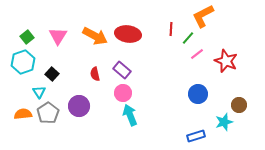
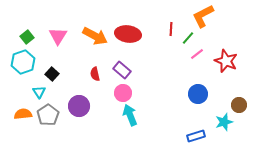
gray pentagon: moved 2 px down
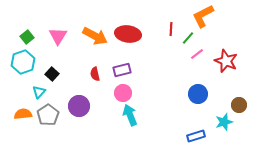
purple rectangle: rotated 54 degrees counterclockwise
cyan triangle: rotated 16 degrees clockwise
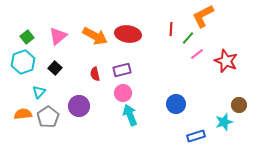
pink triangle: rotated 18 degrees clockwise
black square: moved 3 px right, 6 px up
blue circle: moved 22 px left, 10 px down
gray pentagon: moved 2 px down
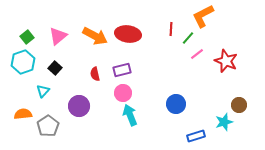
cyan triangle: moved 4 px right, 1 px up
gray pentagon: moved 9 px down
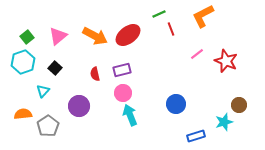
red line: rotated 24 degrees counterclockwise
red ellipse: moved 1 px down; rotated 45 degrees counterclockwise
green line: moved 29 px left, 24 px up; rotated 24 degrees clockwise
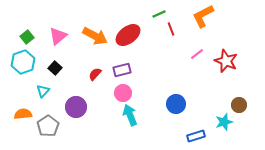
red semicircle: rotated 56 degrees clockwise
purple circle: moved 3 px left, 1 px down
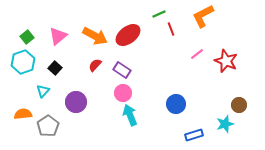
purple rectangle: rotated 48 degrees clockwise
red semicircle: moved 9 px up
purple circle: moved 5 px up
cyan star: moved 1 px right, 2 px down
blue rectangle: moved 2 px left, 1 px up
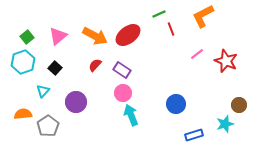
cyan arrow: moved 1 px right
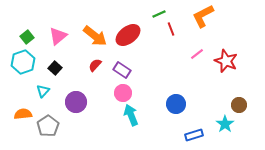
orange arrow: rotated 10 degrees clockwise
cyan star: rotated 18 degrees counterclockwise
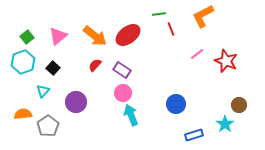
green line: rotated 16 degrees clockwise
black square: moved 2 px left
